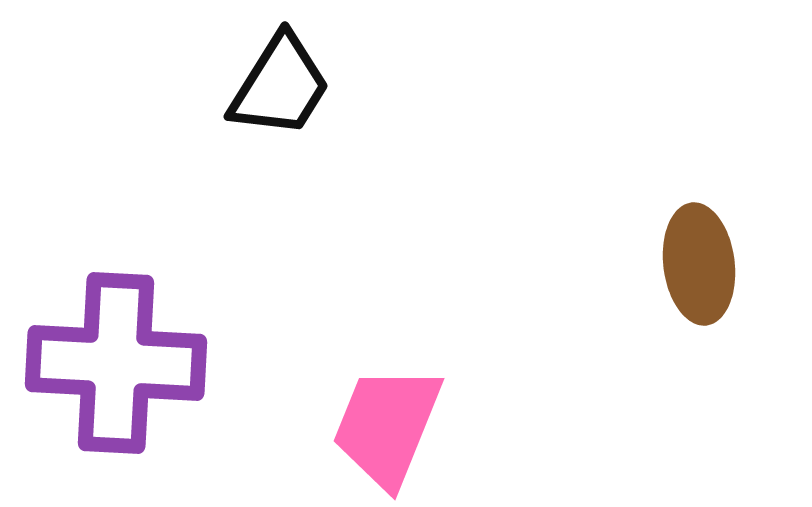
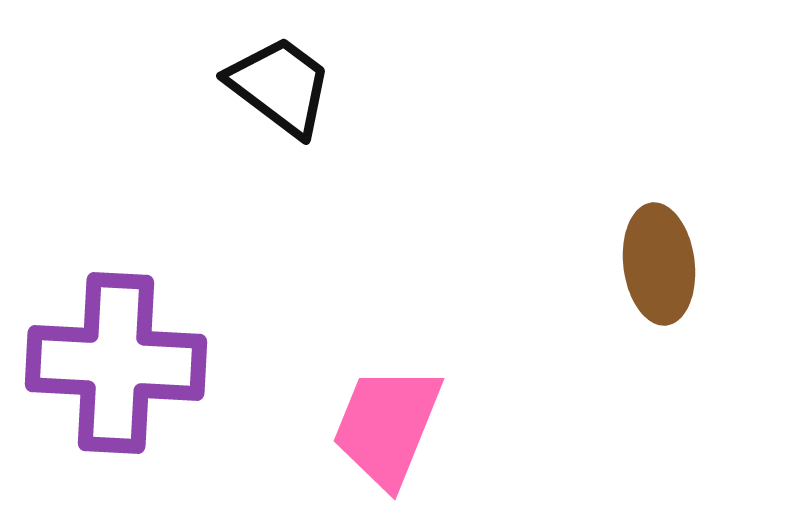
black trapezoid: rotated 85 degrees counterclockwise
brown ellipse: moved 40 px left
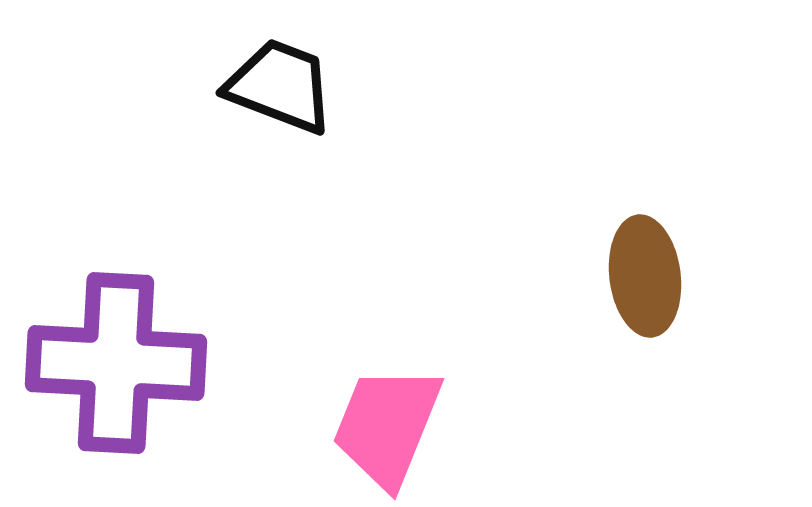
black trapezoid: rotated 16 degrees counterclockwise
brown ellipse: moved 14 px left, 12 px down
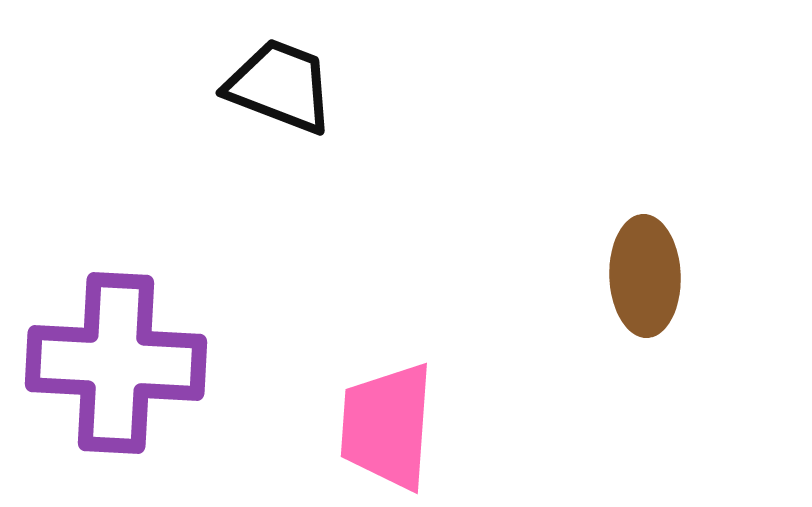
brown ellipse: rotated 5 degrees clockwise
pink trapezoid: rotated 18 degrees counterclockwise
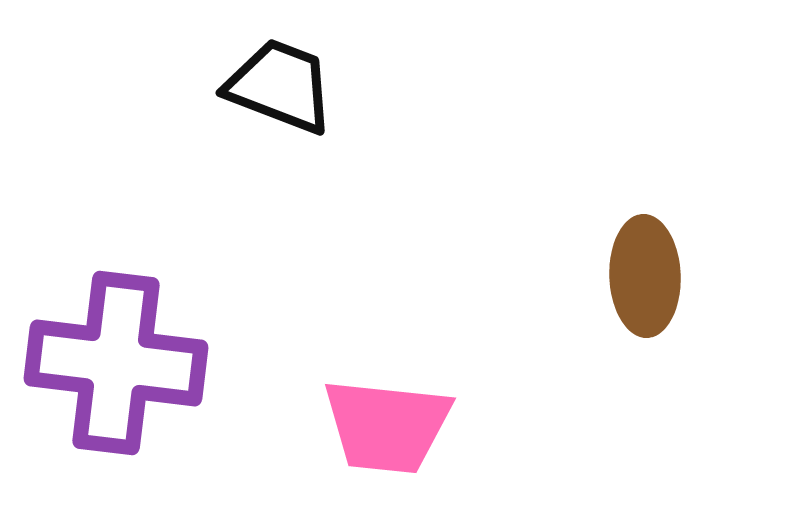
purple cross: rotated 4 degrees clockwise
pink trapezoid: rotated 88 degrees counterclockwise
